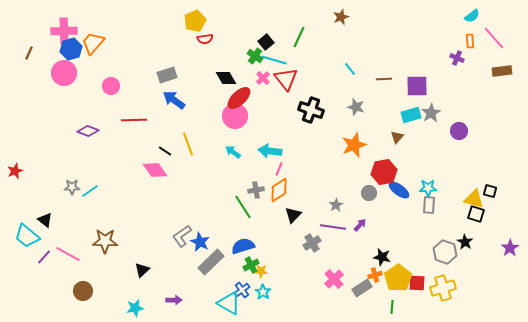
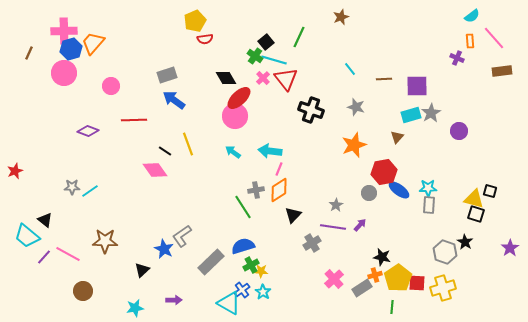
blue star at (200, 242): moved 36 px left, 7 px down
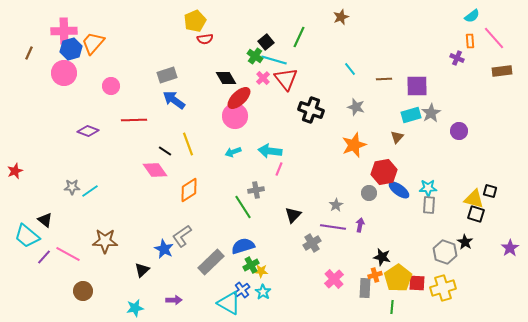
cyan arrow at (233, 152): rotated 56 degrees counterclockwise
orange diamond at (279, 190): moved 90 px left
purple arrow at (360, 225): rotated 32 degrees counterclockwise
gray rectangle at (362, 288): moved 3 px right; rotated 54 degrees counterclockwise
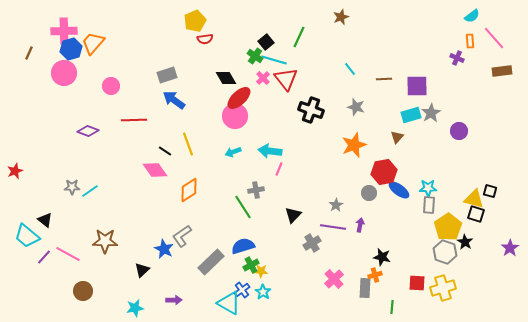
yellow pentagon at (398, 278): moved 50 px right, 51 px up
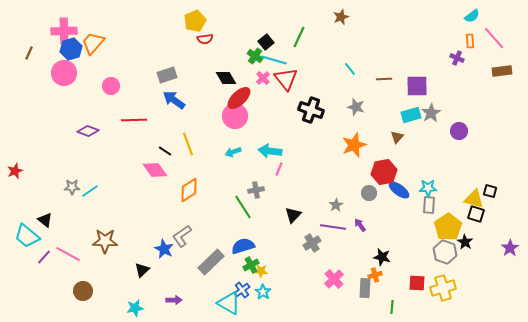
purple arrow at (360, 225): rotated 48 degrees counterclockwise
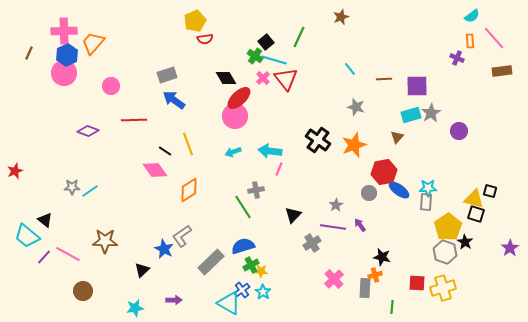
blue hexagon at (71, 49): moved 4 px left, 6 px down; rotated 10 degrees counterclockwise
black cross at (311, 110): moved 7 px right, 30 px down; rotated 15 degrees clockwise
gray rectangle at (429, 205): moved 3 px left, 3 px up
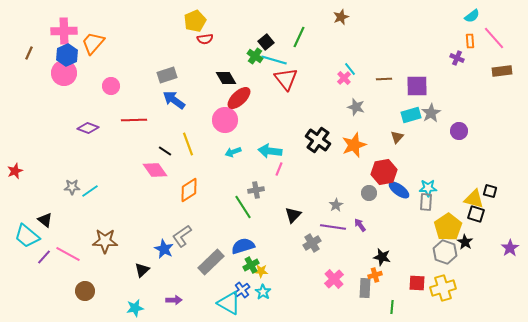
pink cross at (263, 78): moved 81 px right
pink circle at (235, 116): moved 10 px left, 4 px down
purple diamond at (88, 131): moved 3 px up
brown circle at (83, 291): moved 2 px right
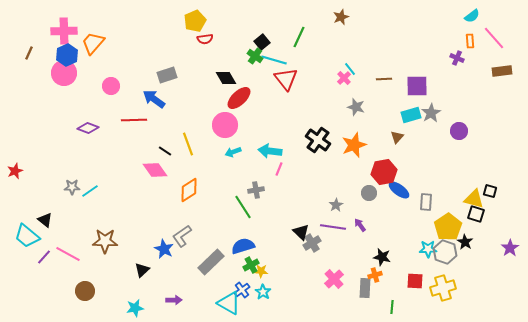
black square at (266, 42): moved 4 px left
blue arrow at (174, 100): moved 20 px left, 1 px up
pink circle at (225, 120): moved 5 px down
cyan star at (428, 188): moved 61 px down
black triangle at (293, 215): moved 8 px right, 17 px down; rotated 30 degrees counterclockwise
red square at (417, 283): moved 2 px left, 2 px up
